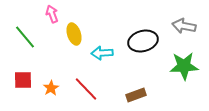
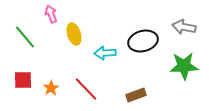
pink arrow: moved 1 px left
gray arrow: moved 1 px down
cyan arrow: moved 3 px right
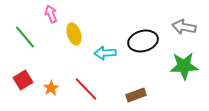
red square: rotated 30 degrees counterclockwise
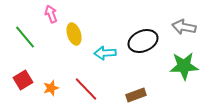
black ellipse: rotated 8 degrees counterclockwise
orange star: rotated 14 degrees clockwise
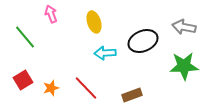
yellow ellipse: moved 20 px right, 12 px up
red line: moved 1 px up
brown rectangle: moved 4 px left
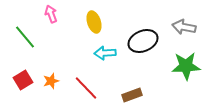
green star: moved 2 px right
orange star: moved 7 px up
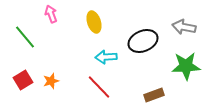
cyan arrow: moved 1 px right, 4 px down
red line: moved 13 px right, 1 px up
brown rectangle: moved 22 px right
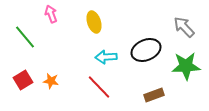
gray arrow: rotated 35 degrees clockwise
black ellipse: moved 3 px right, 9 px down
orange star: rotated 28 degrees clockwise
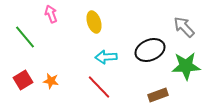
black ellipse: moved 4 px right
brown rectangle: moved 4 px right
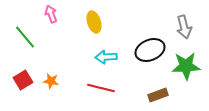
gray arrow: rotated 150 degrees counterclockwise
red line: moved 2 px right, 1 px down; rotated 32 degrees counterclockwise
